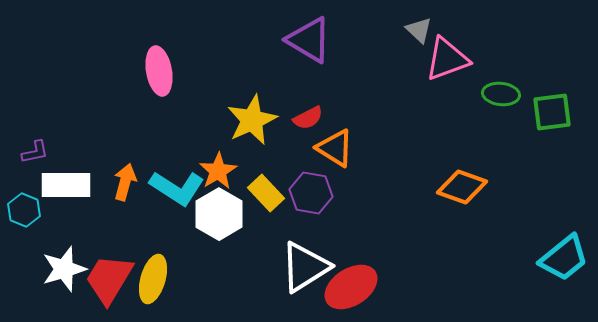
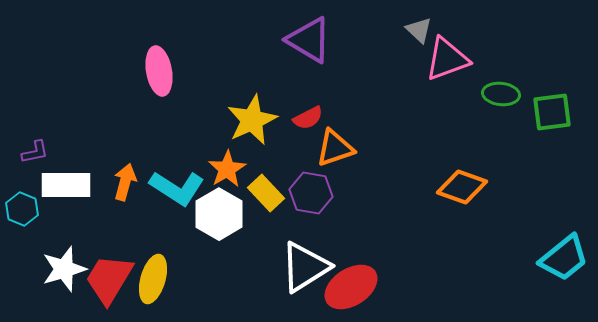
orange triangle: rotated 51 degrees counterclockwise
orange star: moved 9 px right, 2 px up
cyan hexagon: moved 2 px left, 1 px up
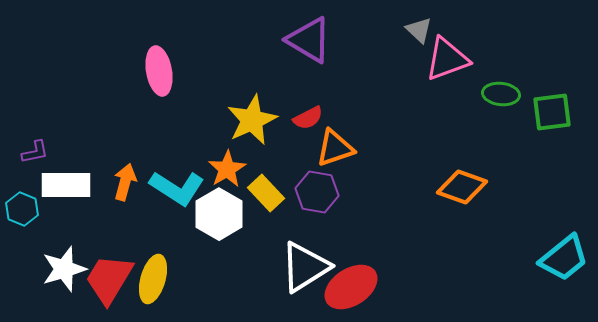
purple hexagon: moved 6 px right, 1 px up
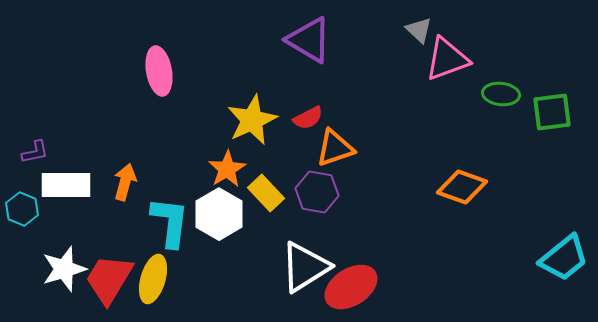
cyan L-shape: moved 7 px left, 34 px down; rotated 116 degrees counterclockwise
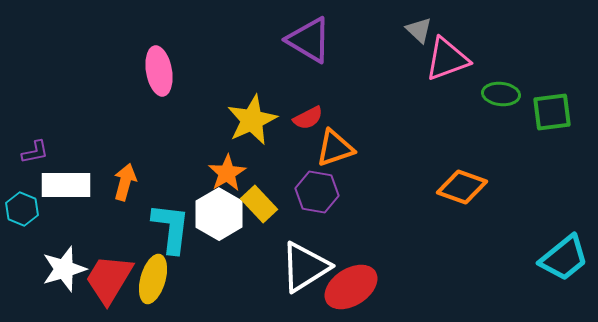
orange star: moved 4 px down
yellow rectangle: moved 7 px left, 11 px down
cyan L-shape: moved 1 px right, 6 px down
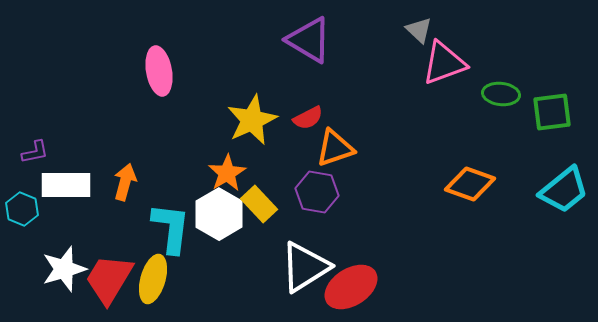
pink triangle: moved 3 px left, 4 px down
orange diamond: moved 8 px right, 3 px up
cyan trapezoid: moved 68 px up
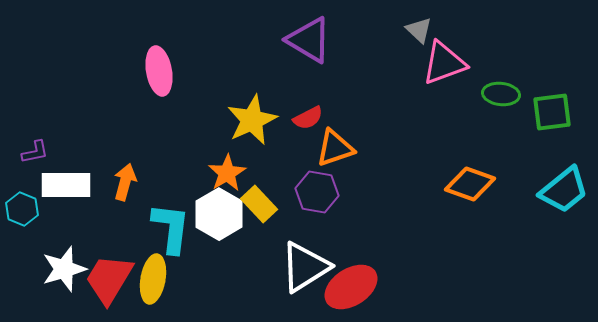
yellow ellipse: rotated 6 degrees counterclockwise
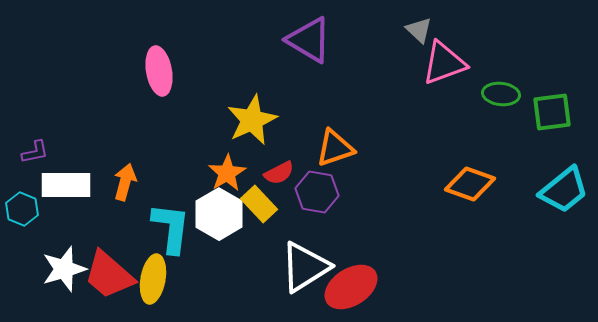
red semicircle: moved 29 px left, 55 px down
red trapezoid: moved 4 px up; rotated 80 degrees counterclockwise
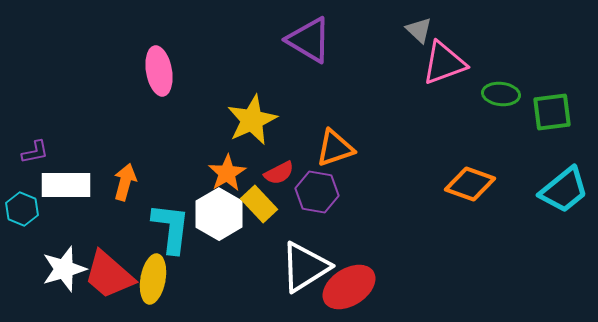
red ellipse: moved 2 px left
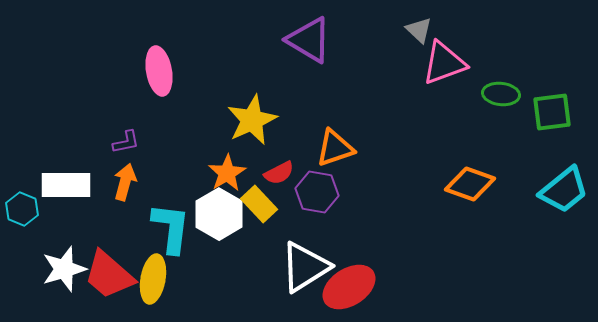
purple L-shape: moved 91 px right, 10 px up
